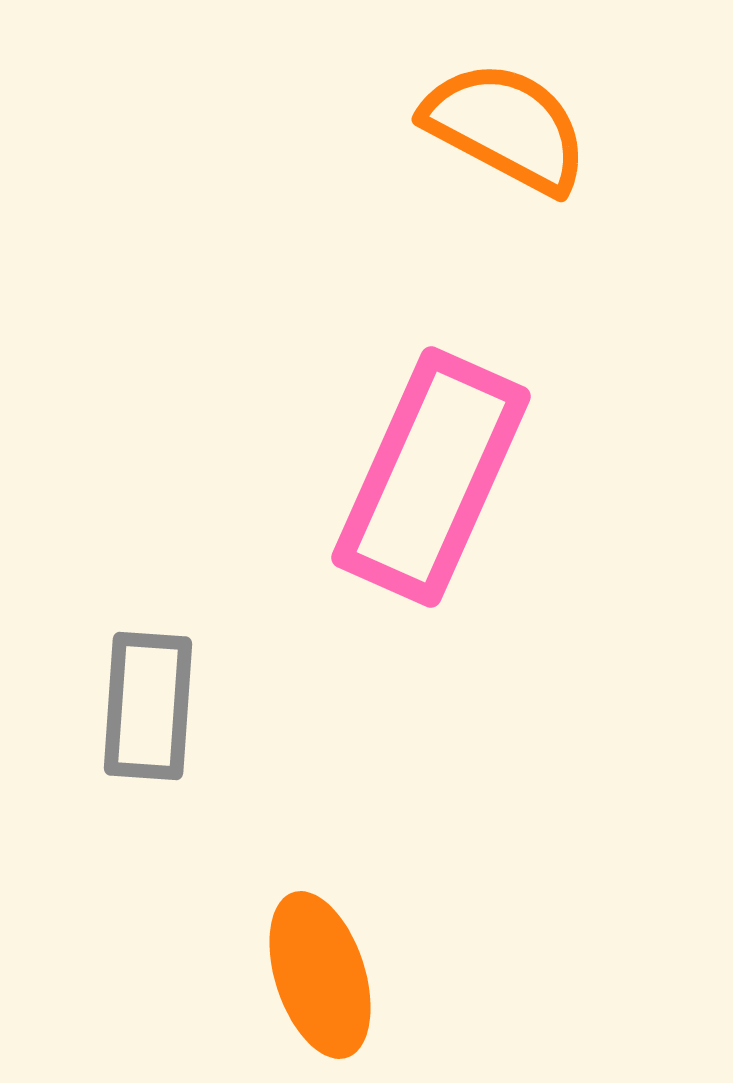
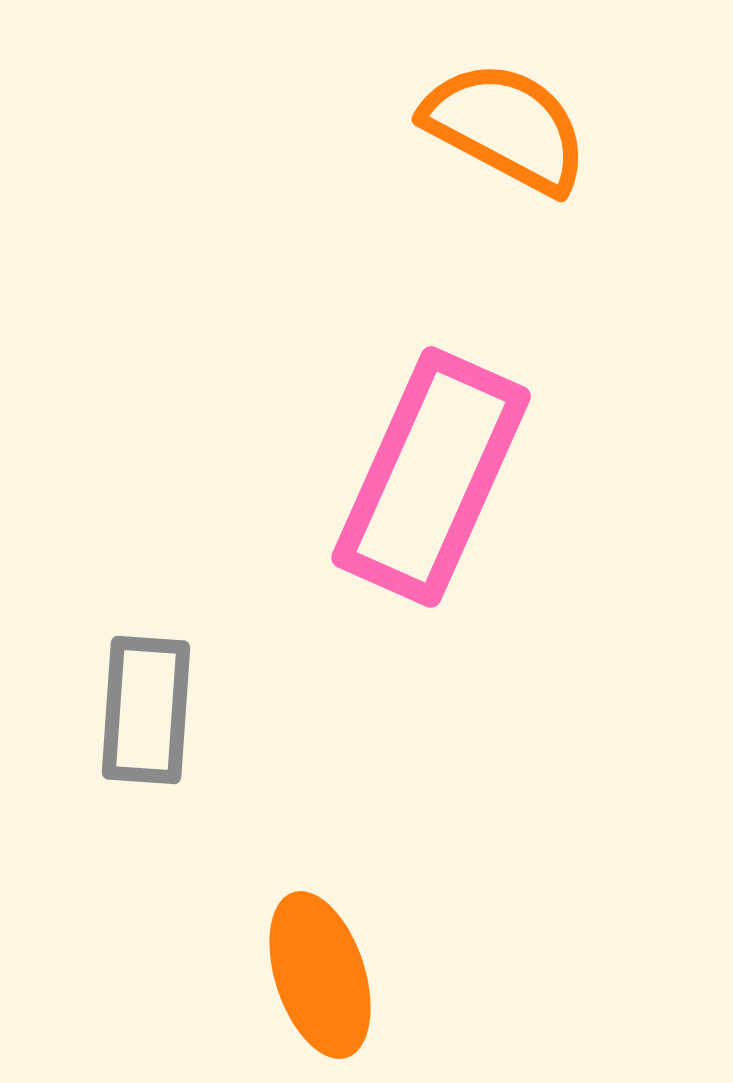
gray rectangle: moved 2 px left, 4 px down
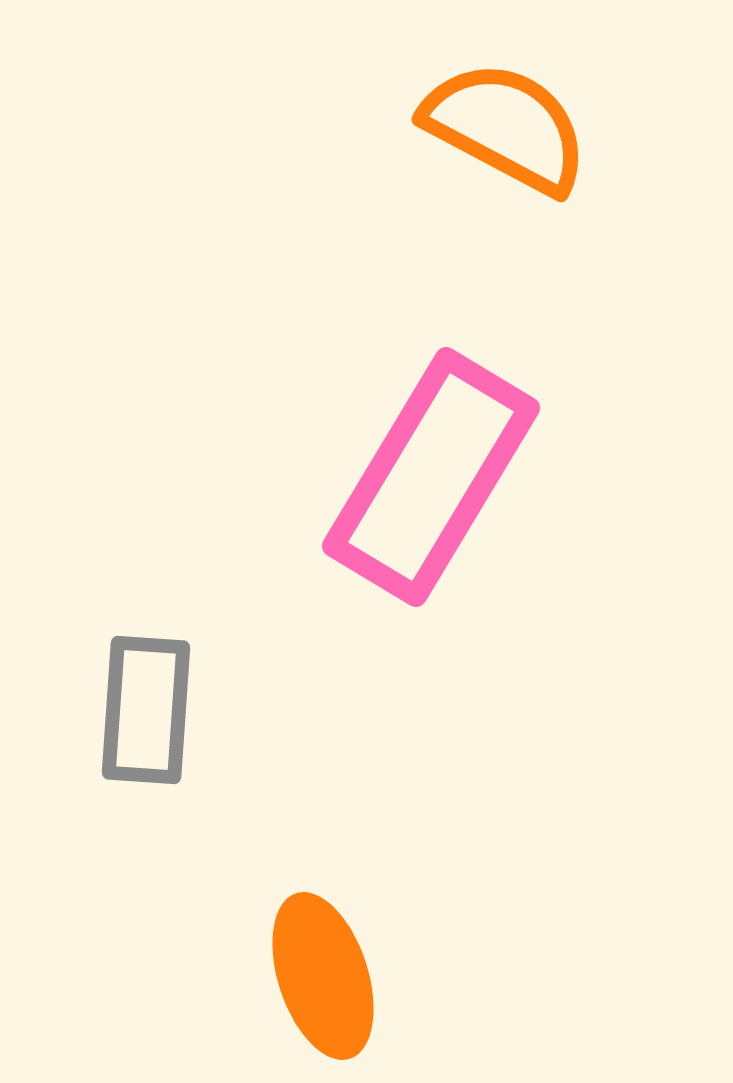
pink rectangle: rotated 7 degrees clockwise
orange ellipse: moved 3 px right, 1 px down
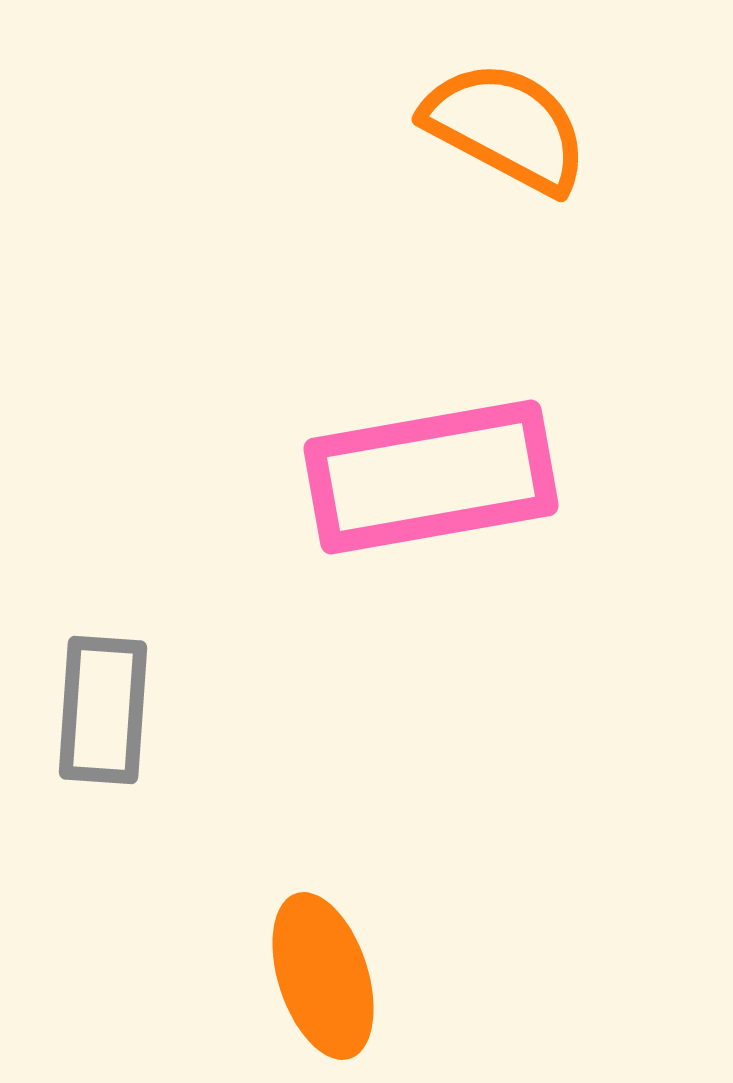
pink rectangle: rotated 49 degrees clockwise
gray rectangle: moved 43 px left
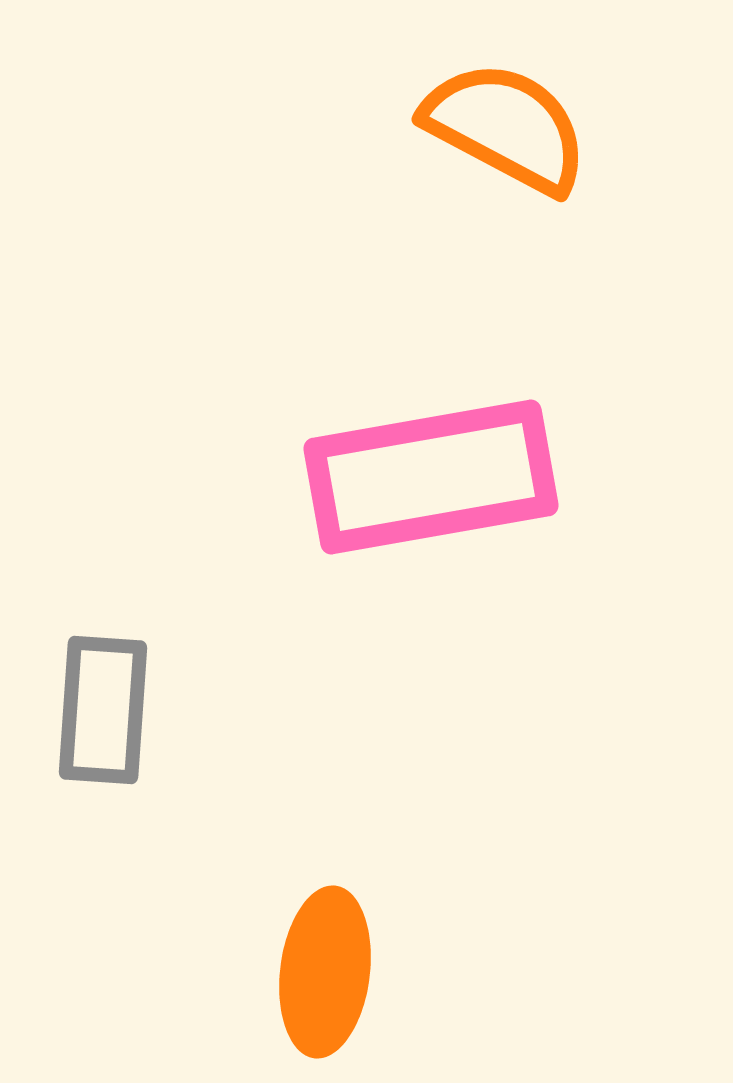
orange ellipse: moved 2 px right, 4 px up; rotated 25 degrees clockwise
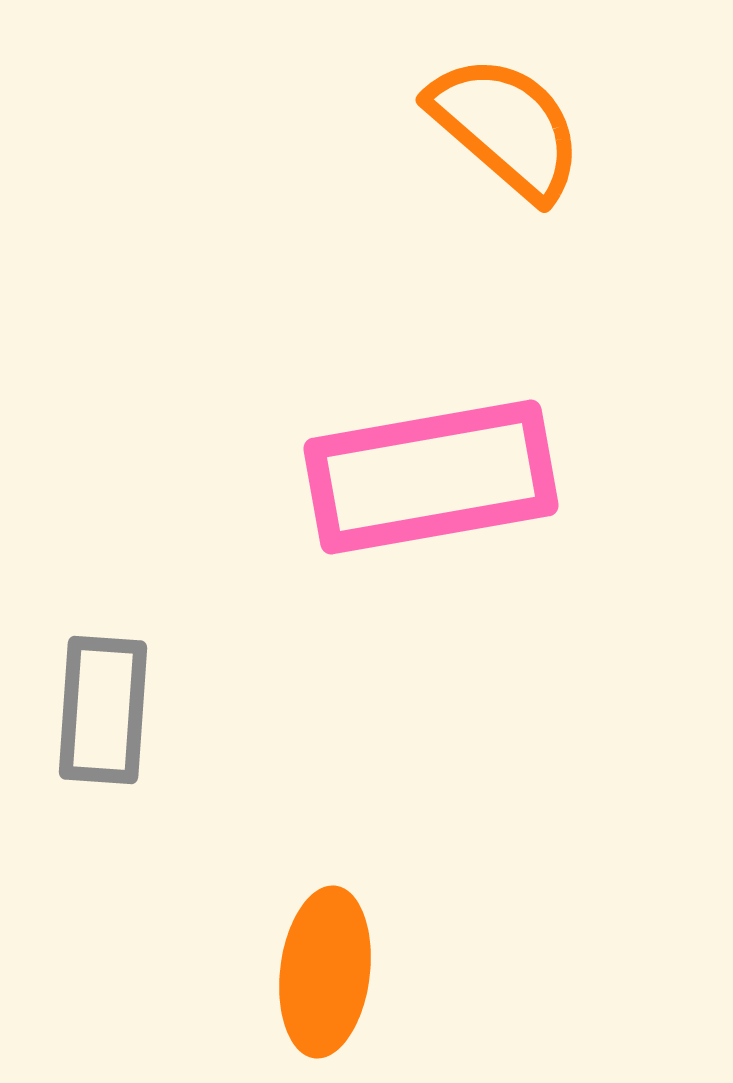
orange semicircle: rotated 13 degrees clockwise
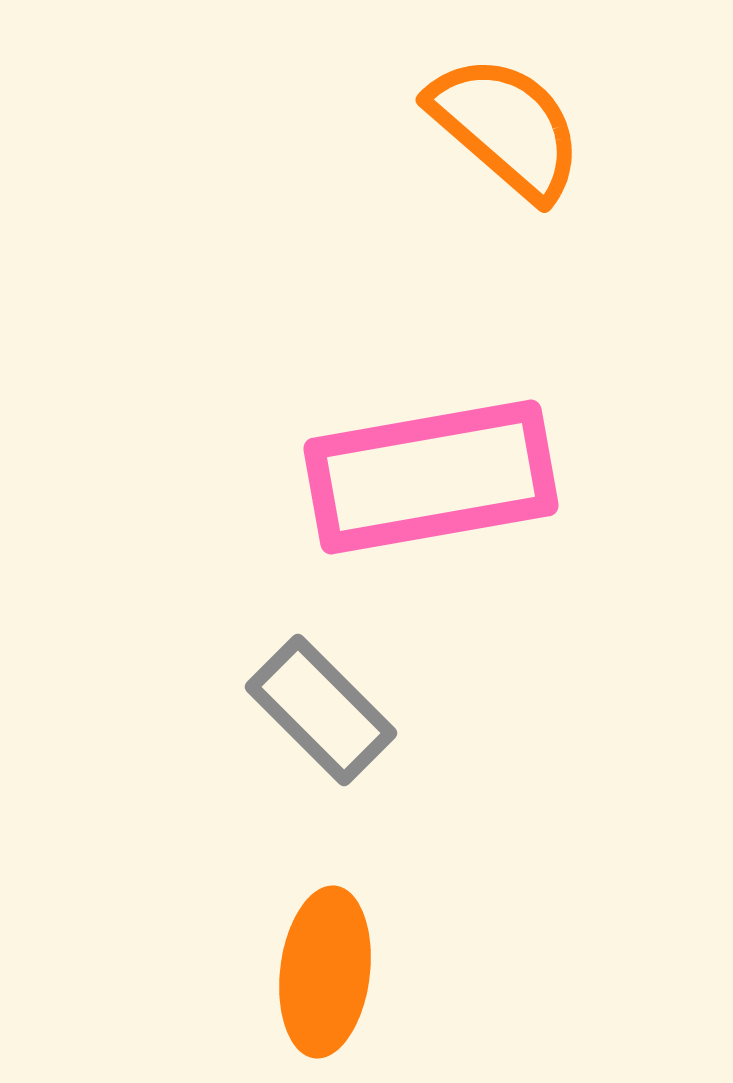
gray rectangle: moved 218 px right; rotated 49 degrees counterclockwise
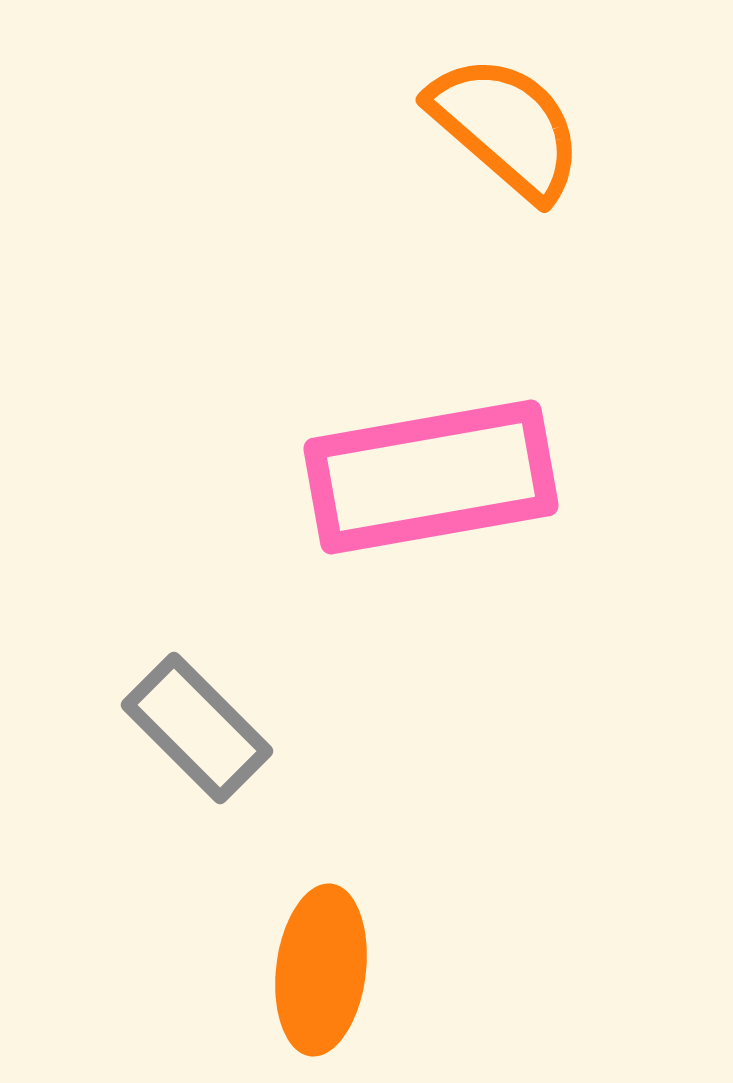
gray rectangle: moved 124 px left, 18 px down
orange ellipse: moved 4 px left, 2 px up
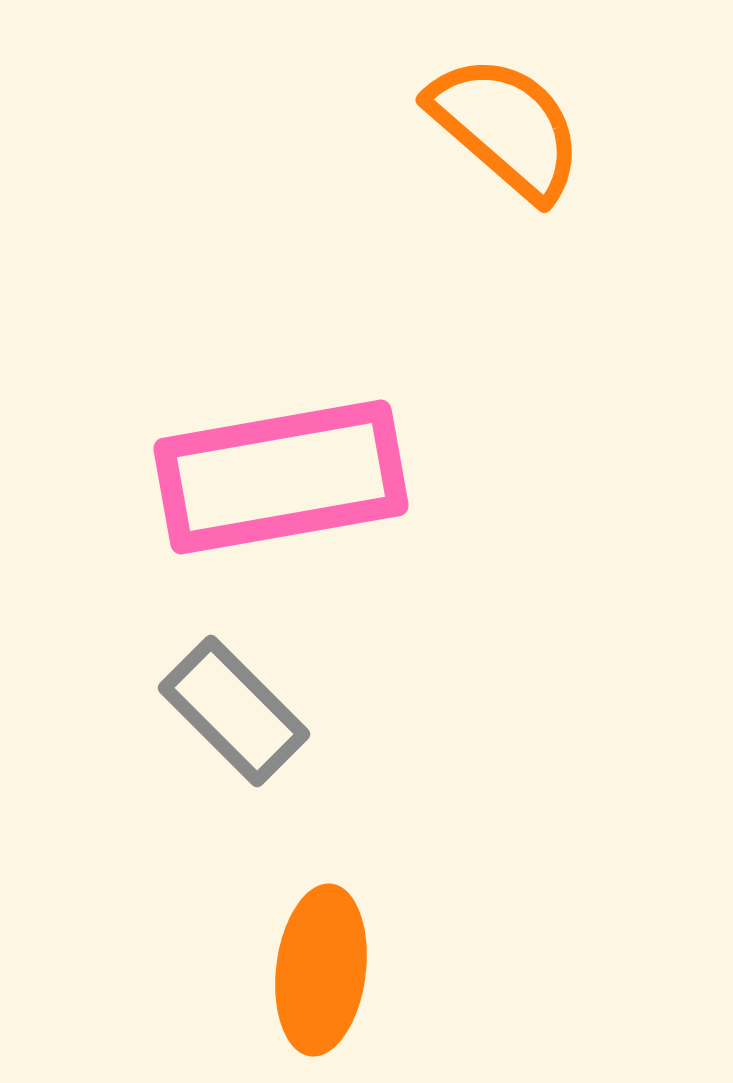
pink rectangle: moved 150 px left
gray rectangle: moved 37 px right, 17 px up
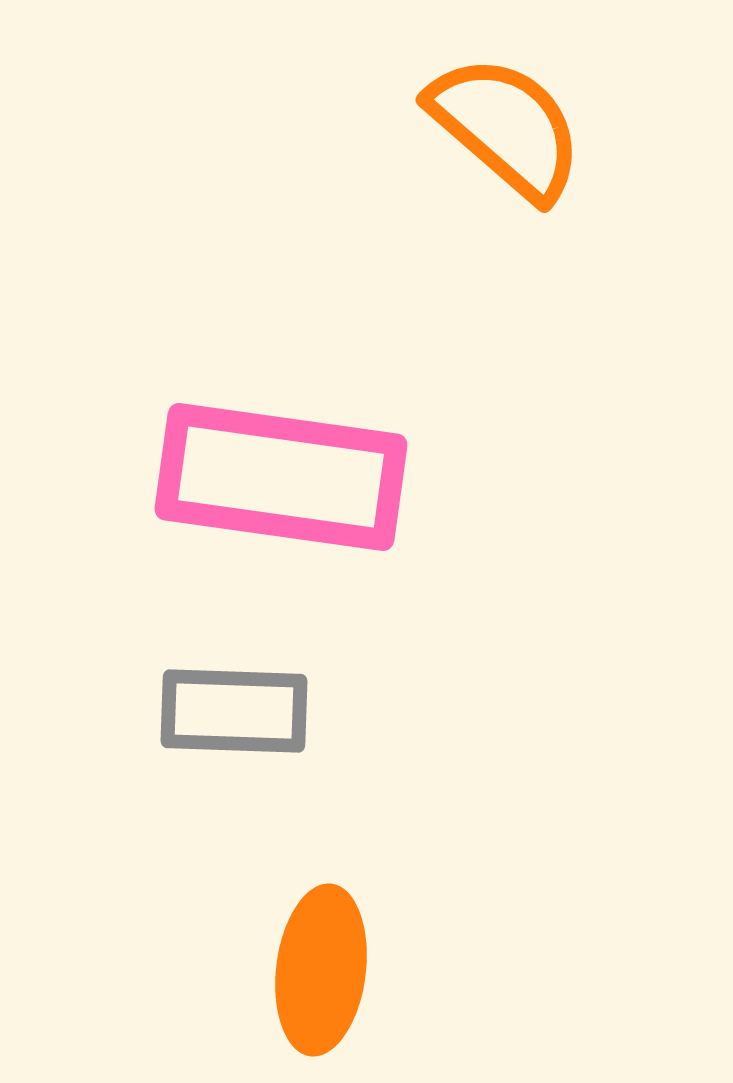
pink rectangle: rotated 18 degrees clockwise
gray rectangle: rotated 43 degrees counterclockwise
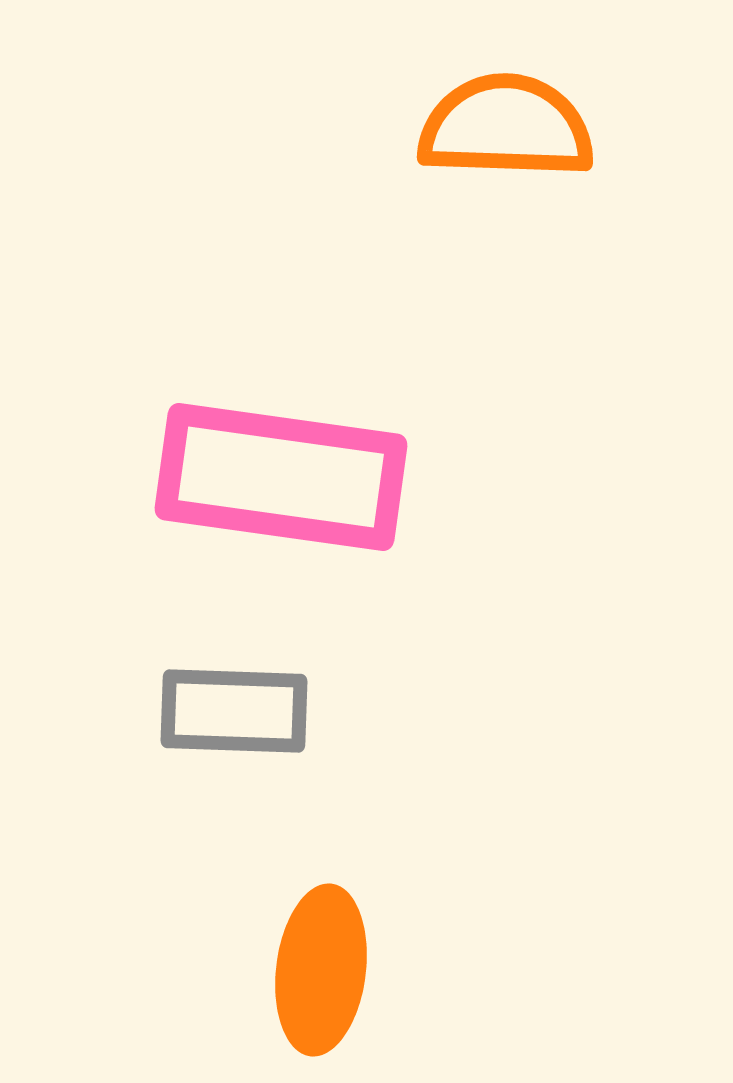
orange semicircle: rotated 39 degrees counterclockwise
